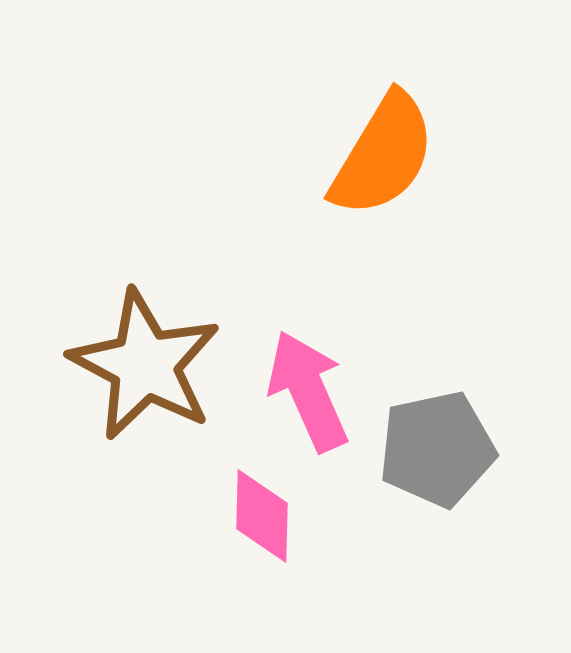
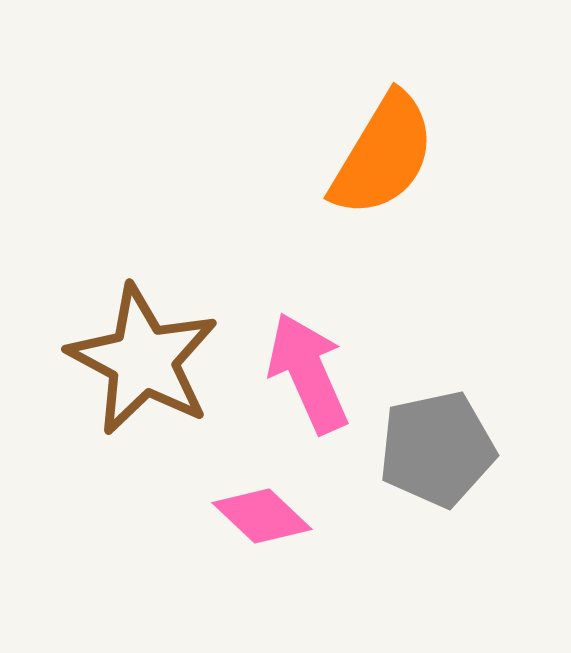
brown star: moved 2 px left, 5 px up
pink arrow: moved 18 px up
pink diamond: rotated 48 degrees counterclockwise
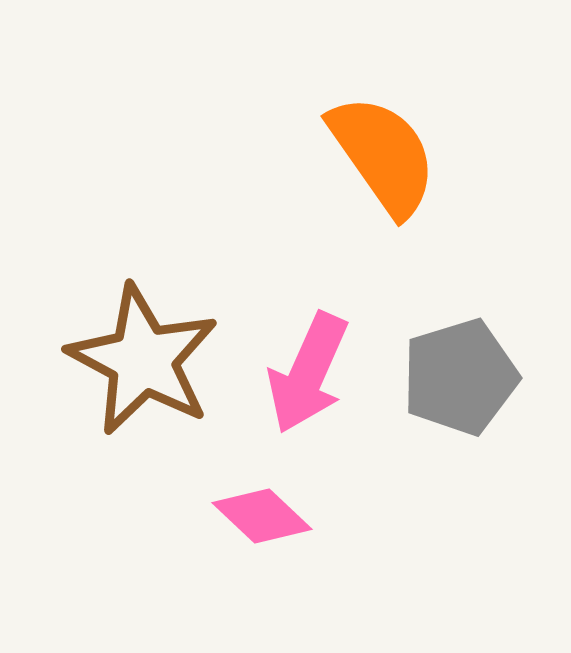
orange semicircle: rotated 66 degrees counterclockwise
pink arrow: rotated 132 degrees counterclockwise
gray pentagon: moved 23 px right, 72 px up; rotated 5 degrees counterclockwise
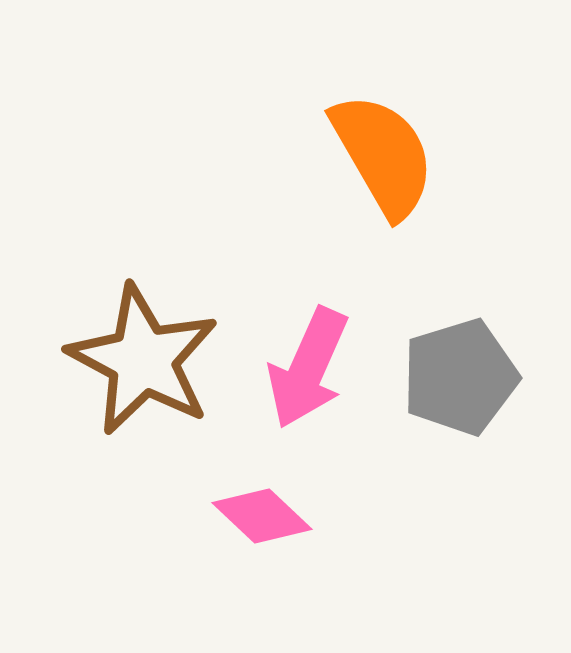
orange semicircle: rotated 5 degrees clockwise
pink arrow: moved 5 px up
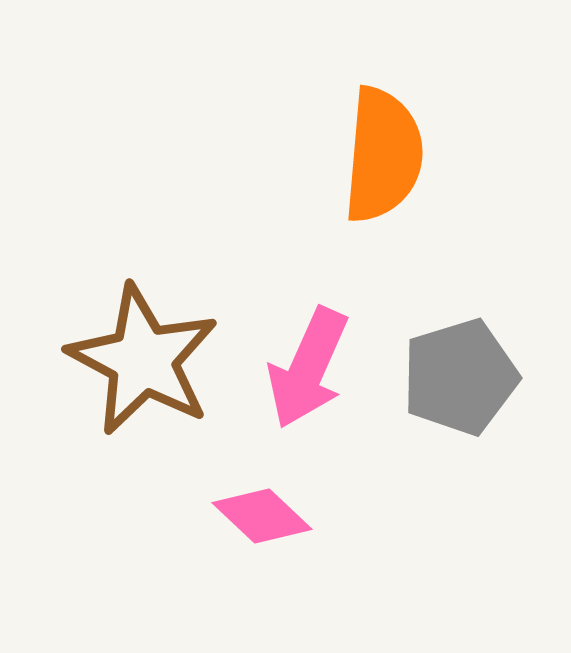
orange semicircle: rotated 35 degrees clockwise
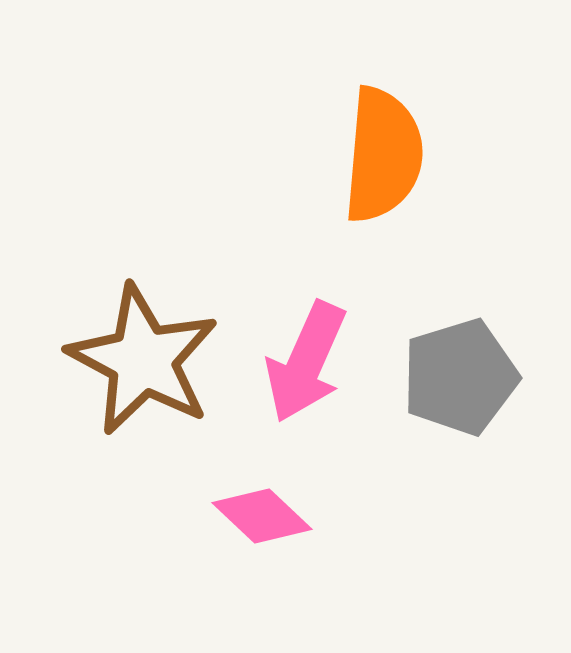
pink arrow: moved 2 px left, 6 px up
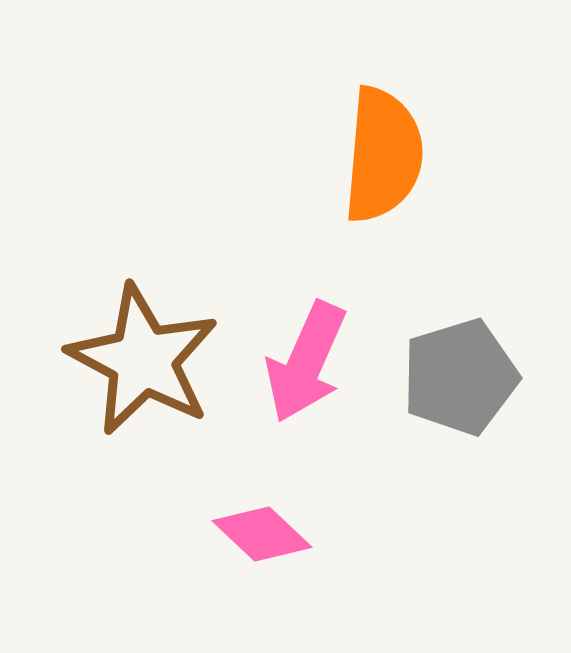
pink diamond: moved 18 px down
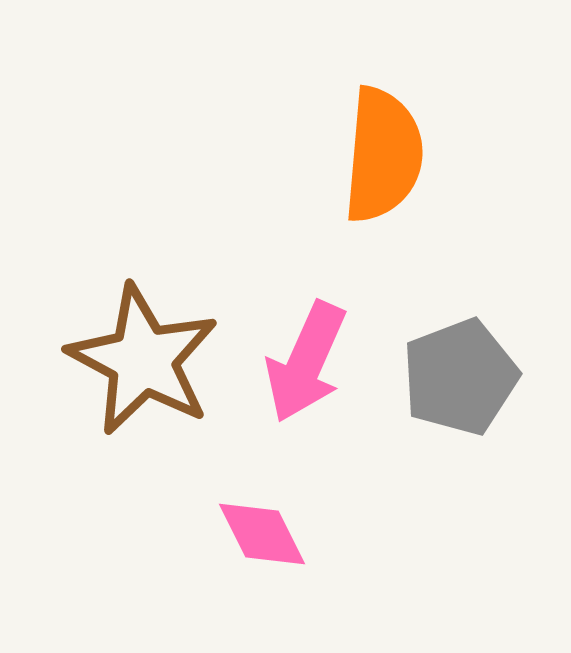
gray pentagon: rotated 4 degrees counterclockwise
pink diamond: rotated 20 degrees clockwise
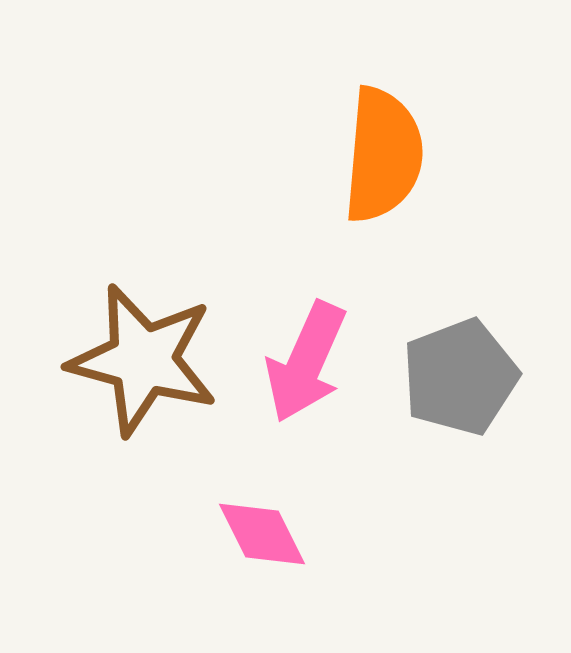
brown star: rotated 13 degrees counterclockwise
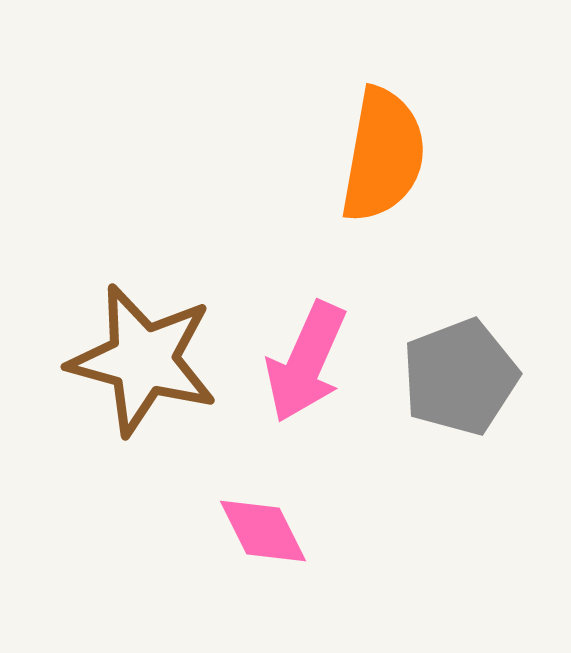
orange semicircle: rotated 5 degrees clockwise
pink diamond: moved 1 px right, 3 px up
